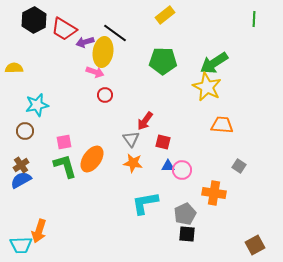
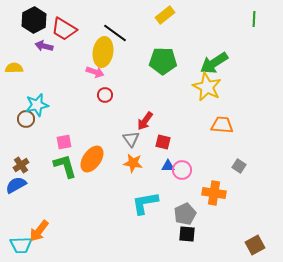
purple arrow: moved 41 px left, 4 px down; rotated 30 degrees clockwise
brown circle: moved 1 px right, 12 px up
blue semicircle: moved 5 px left, 5 px down
orange arrow: rotated 20 degrees clockwise
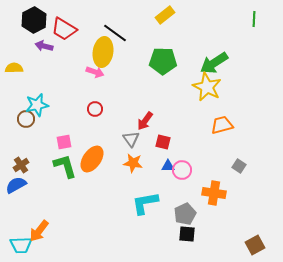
red circle: moved 10 px left, 14 px down
orange trapezoid: rotated 20 degrees counterclockwise
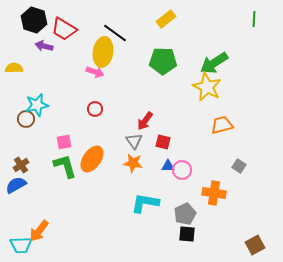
yellow rectangle: moved 1 px right, 4 px down
black hexagon: rotated 15 degrees counterclockwise
gray triangle: moved 3 px right, 2 px down
cyan L-shape: rotated 20 degrees clockwise
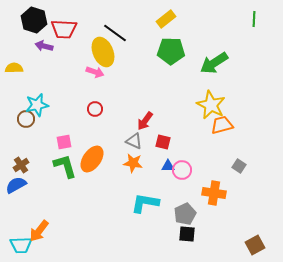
red trapezoid: rotated 28 degrees counterclockwise
yellow ellipse: rotated 32 degrees counterclockwise
green pentagon: moved 8 px right, 10 px up
yellow star: moved 4 px right, 18 px down
gray triangle: rotated 30 degrees counterclockwise
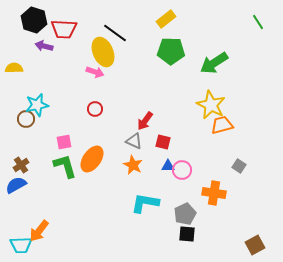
green line: moved 4 px right, 3 px down; rotated 35 degrees counterclockwise
orange star: moved 2 px down; rotated 18 degrees clockwise
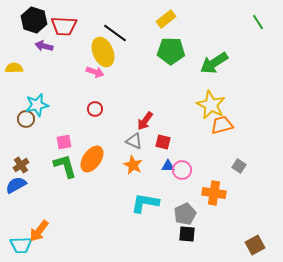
red trapezoid: moved 3 px up
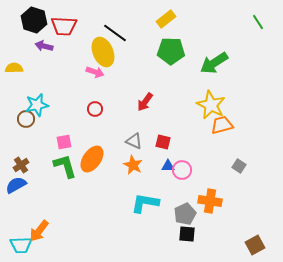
red arrow: moved 19 px up
orange cross: moved 4 px left, 8 px down
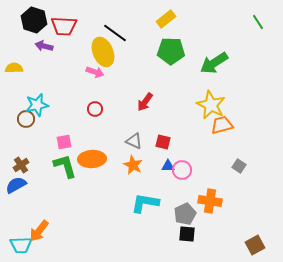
orange ellipse: rotated 52 degrees clockwise
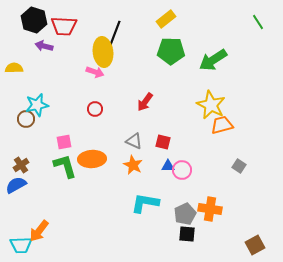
black line: rotated 75 degrees clockwise
yellow ellipse: rotated 16 degrees clockwise
green arrow: moved 1 px left, 3 px up
orange cross: moved 8 px down
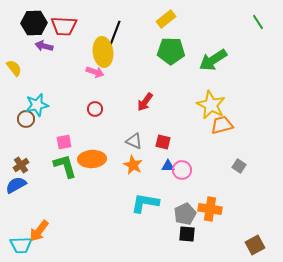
black hexagon: moved 3 px down; rotated 20 degrees counterclockwise
yellow semicircle: rotated 54 degrees clockwise
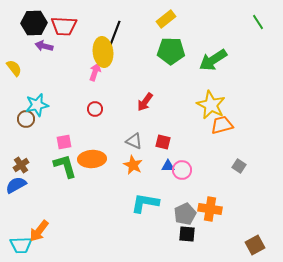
pink arrow: rotated 90 degrees counterclockwise
